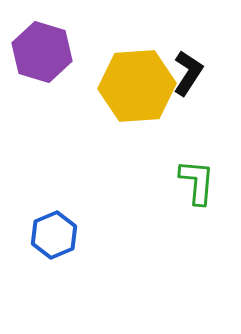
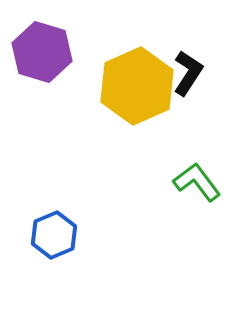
yellow hexagon: rotated 20 degrees counterclockwise
green L-shape: rotated 42 degrees counterclockwise
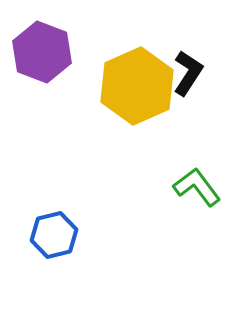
purple hexagon: rotated 4 degrees clockwise
green L-shape: moved 5 px down
blue hexagon: rotated 9 degrees clockwise
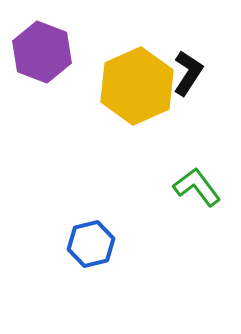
blue hexagon: moved 37 px right, 9 px down
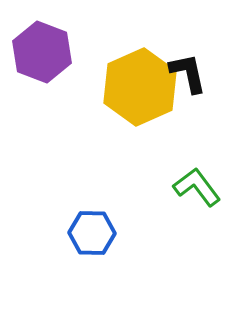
black L-shape: rotated 45 degrees counterclockwise
yellow hexagon: moved 3 px right, 1 px down
blue hexagon: moved 1 px right, 11 px up; rotated 15 degrees clockwise
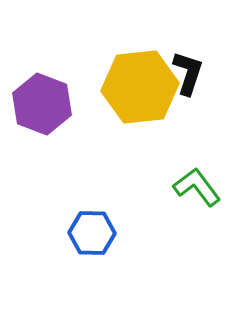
purple hexagon: moved 52 px down
black L-shape: rotated 30 degrees clockwise
yellow hexagon: rotated 18 degrees clockwise
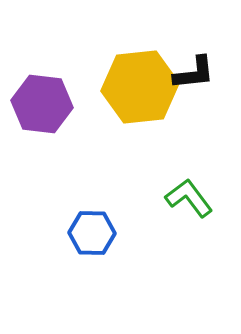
black L-shape: moved 6 px right; rotated 66 degrees clockwise
purple hexagon: rotated 14 degrees counterclockwise
green L-shape: moved 8 px left, 11 px down
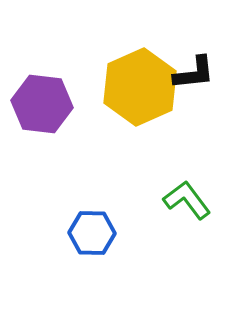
yellow hexagon: rotated 18 degrees counterclockwise
green L-shape: moved 2 px left, 2 px down
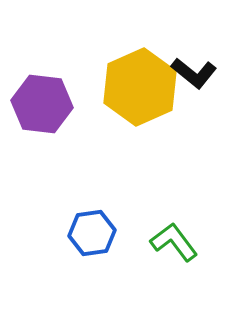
black L-shape: rotated 45 degrees clockwise
green L-shape: moved 13 px left, 42 px down
blue hexagon: rotated 9 degrees counterclockwise
